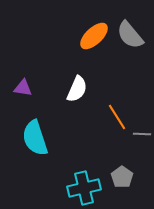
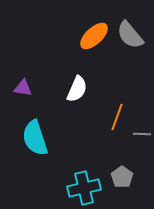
orange line: rotated 52 degrees clockwise
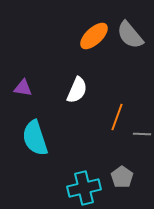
white semicircle: moved 1 px down
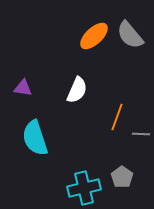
gray line: moved 1 px left
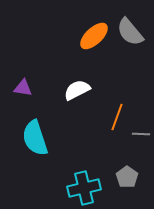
gray semicircle: moved 3 px up
white semicircle: rotated 140 degrees counterclockwise
gray pentagon: moved 5 px right
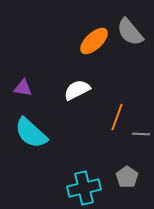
orange ellipse: moved 5 px down
cyan semicircle: moved 4 px left, 5 px up; rotated 30 degrees counterclockwise
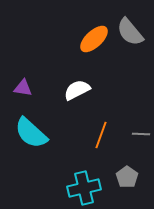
orange ellipse: moved 2 px up
orange line: moved 16 px left, 18 px down
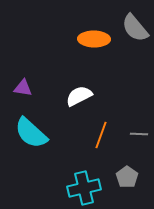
gray semicircle: moved 5 px right, 4 px up
orange ellipse: rotated 44 degrees clockwise
white semicircle: moved 2 px right, 6 px down
gray line: moved 2 px left
